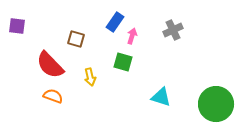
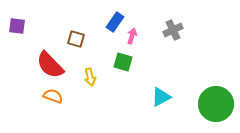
cyan triangle: rotated 45 degrees counterclockwise
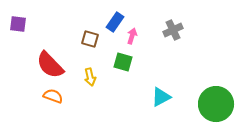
purple square: moved 1 px right, 2 px up
brown square: moved 14 px right
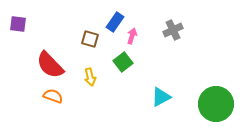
green square: rotated 36 degrees clockwise
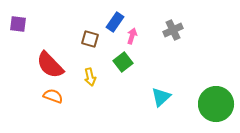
cyan triangle: rotated 15 degrees counterclockwise
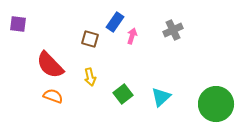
green square: moved 32 px down
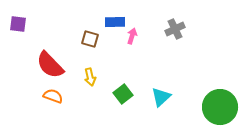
blue rectangle: rotated 54 degrees clockwise
gray cross: moved 2 px right, 1 px up
green circle: moved 4 px right, 3 px down
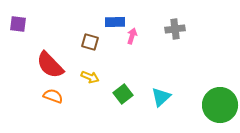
gray cross: rotated 18 degrees clockwise
brown square: moved 3 px down
yellow arrow: rotated 54 degrees counterclockwise
green circle: moved 2 px up
